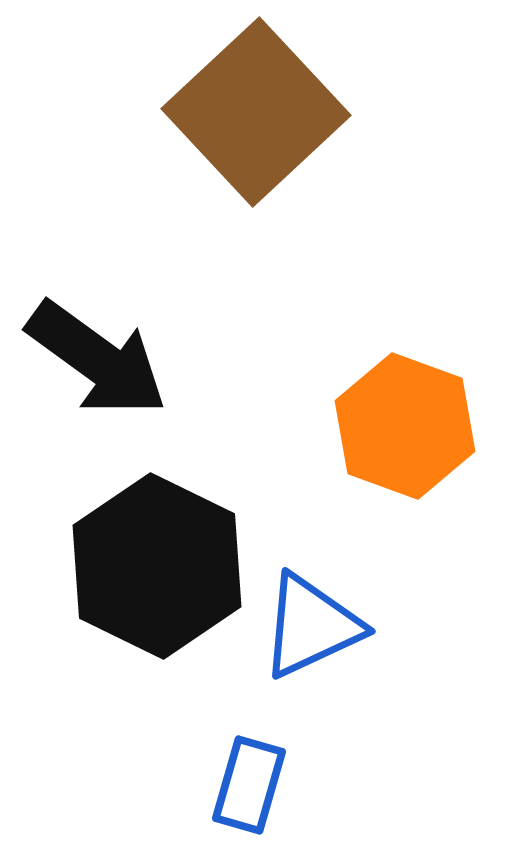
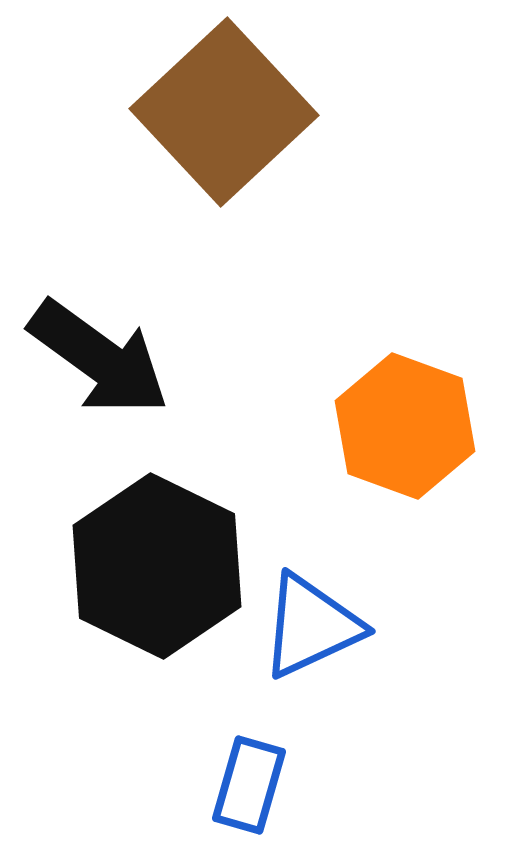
brown square: moved 32 px left
black arrow: moved 2 px right, 1 px up
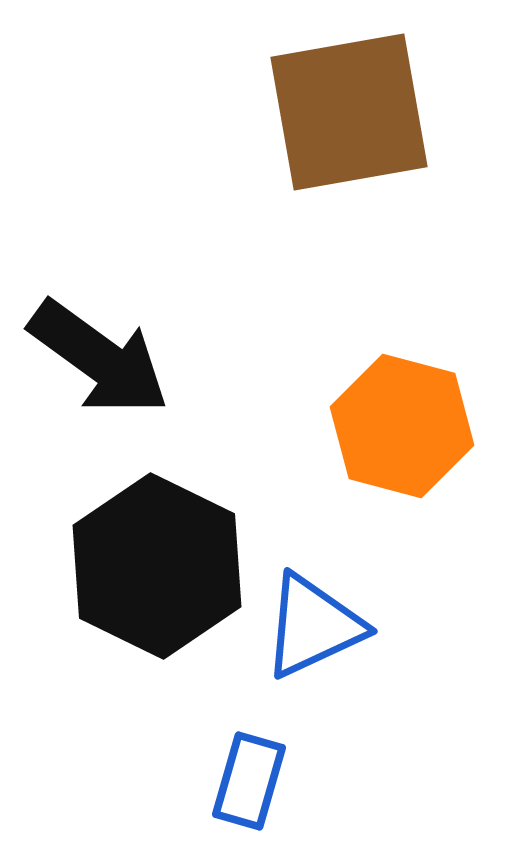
brown square: moved 125 px right; rotated 33 degrees clockwise
orange hexagon: moved 3 px left; rotated 5 degrees counterclockwise
blue triangle: moved 2 px right
blue rectangle: moved 4 px up
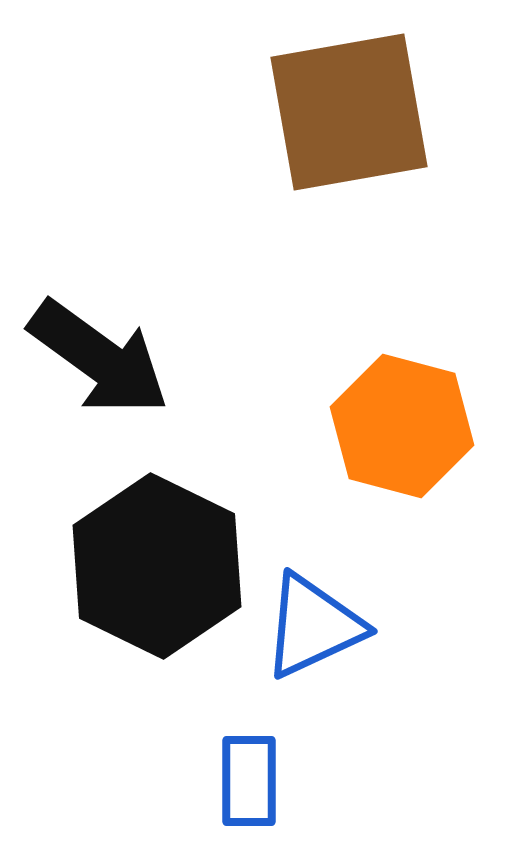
blue rectangle: rotated 16 degrees counterclockwise
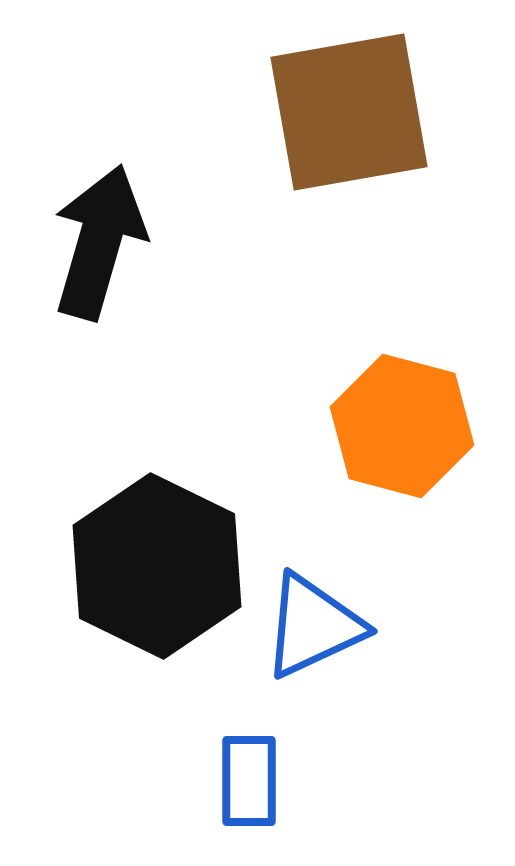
black arrow: moved 116 px up; rotated 110 degrees counterclockwise
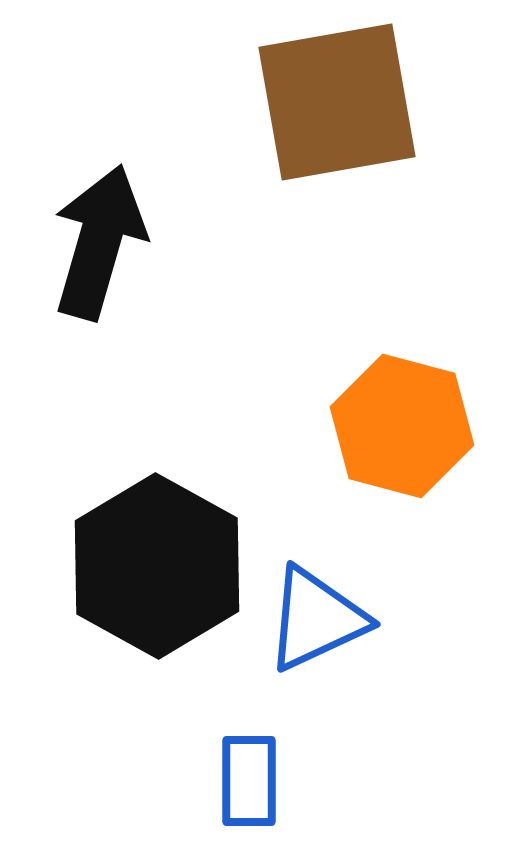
brown square: moved 12 px left, 10 px up
black hexagon: rotated 3 degrees clockwise
blue triangle: moved 3 px right, 7 px up
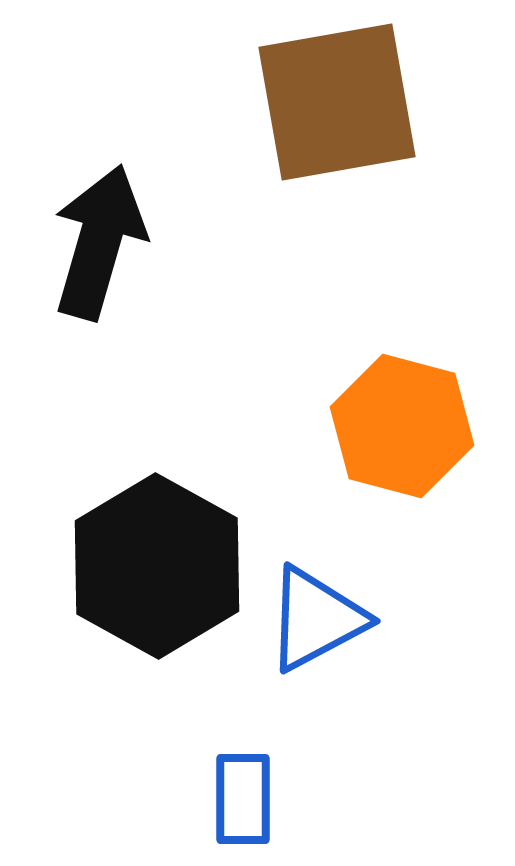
blue triangle: rotated 3 degrees counterclockwise
blue rectangle: moved 6 px left, 18 px down
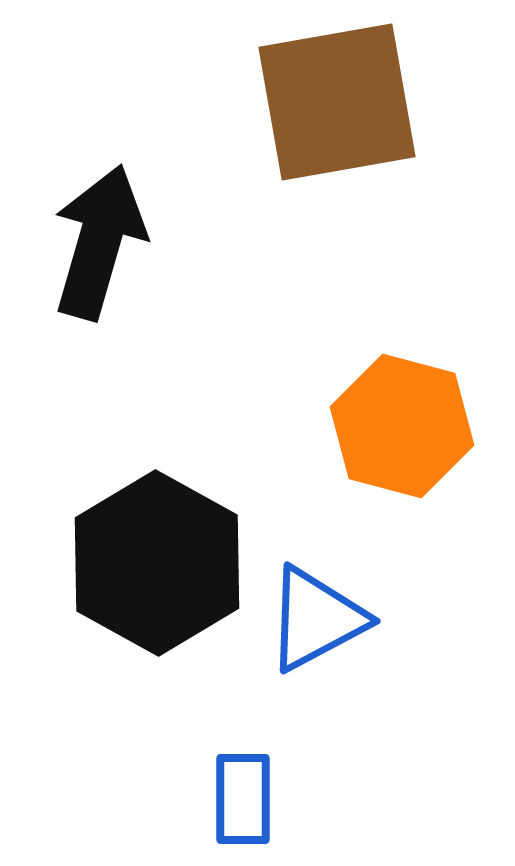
black hexagon: moved 3 px up
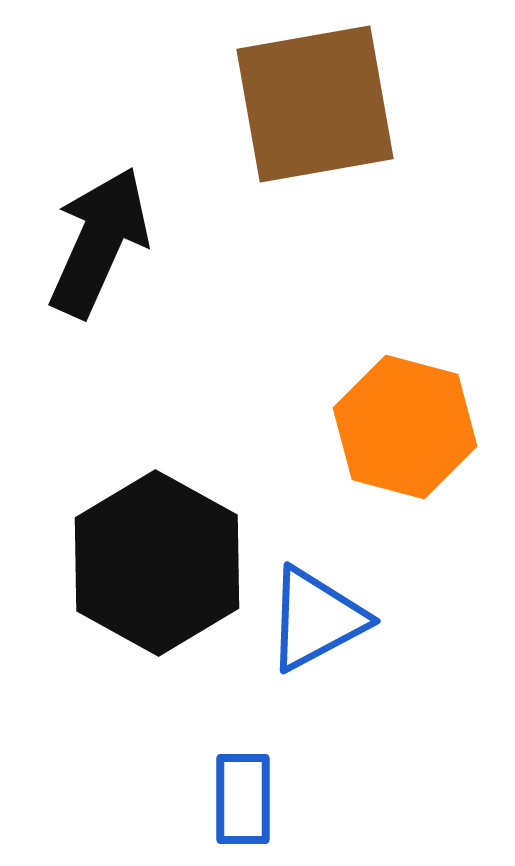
brown square: moved 22 px left, 2 px down
black arrow: rotated 8 degrees clockwise
orange hexagon: moved 3 px right, 1 px down
